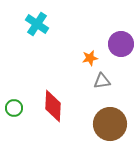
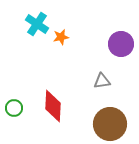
orange star: moved 29 px left, 21 px up
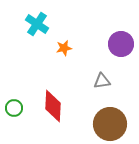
orange star: moved 3 px right, 11 px down
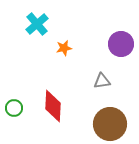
cyan cross: rotated 15 degrees clockwise
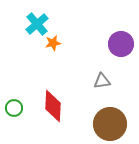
orange star: moved 11 px left, 5 px up
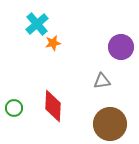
purple circle: moved 3 px down
